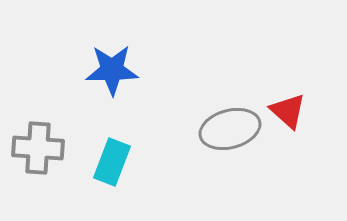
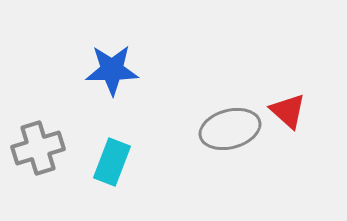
gray cross: rotated 21 degrees counterclockwise
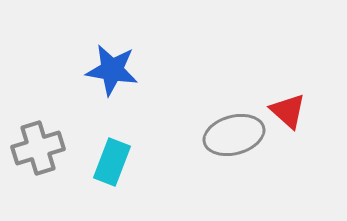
blue star: rotated 10 degrees clockwise
gray ellipse: moved 4 px right, 6 px down
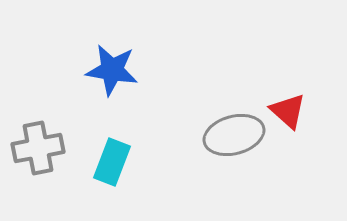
gray cross: rotated 6 degrees clockwise
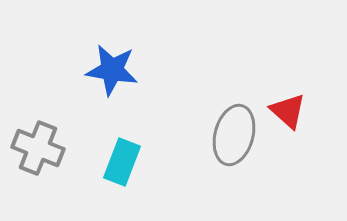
gray ellipse: rotated 60 degrees counterclockwise
gray cross: rotated 33 degrees clockwise
cyan rectangle: moved 10 px right
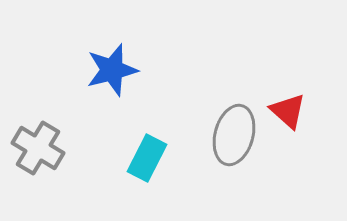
blue star: rotated 24 degrees counterclockwise
gray cross: rotated 9 degrees clockwise
cyan rectangle: moved 25 px right, 4 px up; rotated 6 degrees clockwise
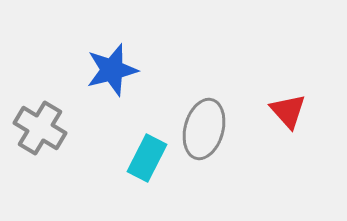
red triangle: rotated 6 degrees clockwise
gray ellipse: moved 30 px left, 6 px up
gray cross: moved 2 px right, 20 px up
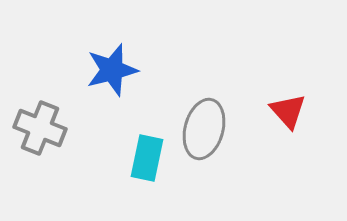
gray cross: rotated 9 degrees counterclockwise
cyan rectangle: rotated 15 degrees counterclockwise
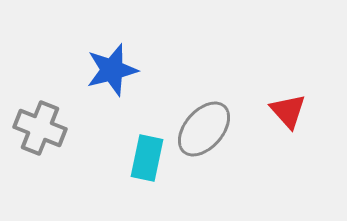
gray ellipse: rotated 26 degrees clockwise
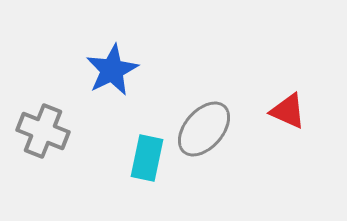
blue star: rotated 12 degrees counterclockwise
red triangle: rotated 24 degrees counterclockwise
gray cross: moved 3 px right, 3 px down
